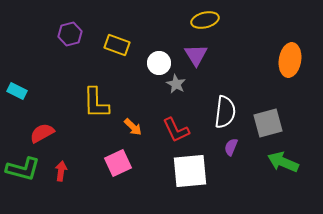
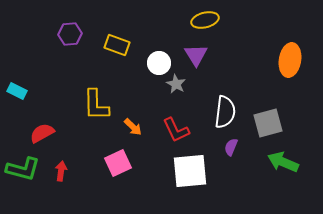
purple hexagon: rotated 10 degrees clockwise
yellow L-shape: moved 2 px down
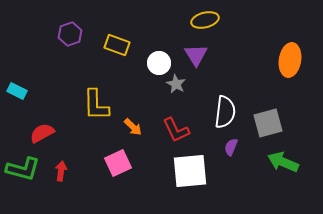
purple hexagon: rotated 15 degrees counterclockwise
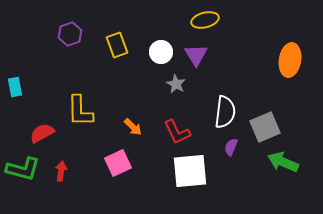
yellow rectangle: rotated 50 degrees clockwise
white circle: moved 2 px right, 11 px up
cyan rectangle: moved 2 px left, 4 px up; rotated 54 degrees clockwise
yellow L-shape: moved 16 px left, 6 px down
gray square: moved 3 px left, 4 px down; rotated 8 degrees counterclockwise
red L-shape: moved 1 px right, 2 px down
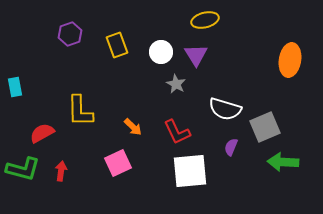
white semicircle: moved 3 px up; rotated 100 degrees clockwise
green arrow: rotated 20 degrees counterclockwise
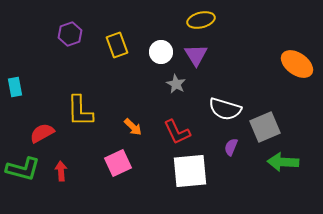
yellow ellipse: moved 4 px left
orange ellipse: moved 7 px right, 4 px down; rotated 64 degrees counterclockwise
red arrow: rotated 12 degrees counterclockwise
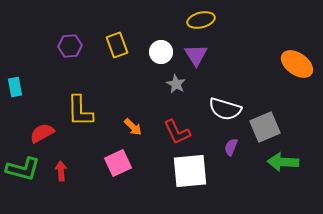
purple hexagon: moved 12 px down; rotated 15 degrees clockwise
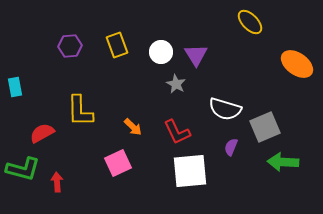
yellow ellipse: moved 49 px right, 2 px down; rotated 60 degrees clockwise
red arrow: moved 4 px left, 11 px down
